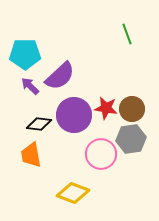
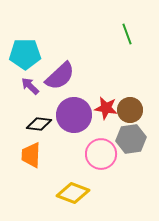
brown circle: moved 2 px left, 1 px down
orange trapezoid: rotated 12 degrees clockwise
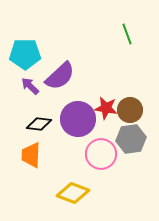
purple circle: moved 4 px right, 4 px down
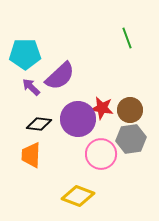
green line: moved 4 px down
purple arrow: moved 1 px right, 1 px down
red star: moved 4 px left
yellow diamond: moved 5 px right, 3 px down
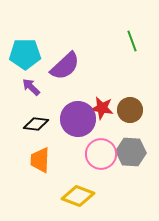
green line: moved 5 px right, 3 px down
purple semicircle: moved 5 px right, 10 px up
black diamond: moved 3 px left
gray hexagon: moved 13 px down; rotated 12 degrees clockwise
orange trapezoid: moved 9 px right, 5 px down
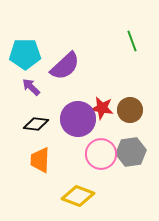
gray hexagon: rotated 12 degrees counterclockwise
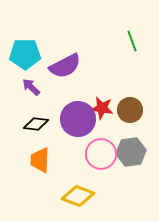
purple semicircle: rotated 16 degrees clockwise
